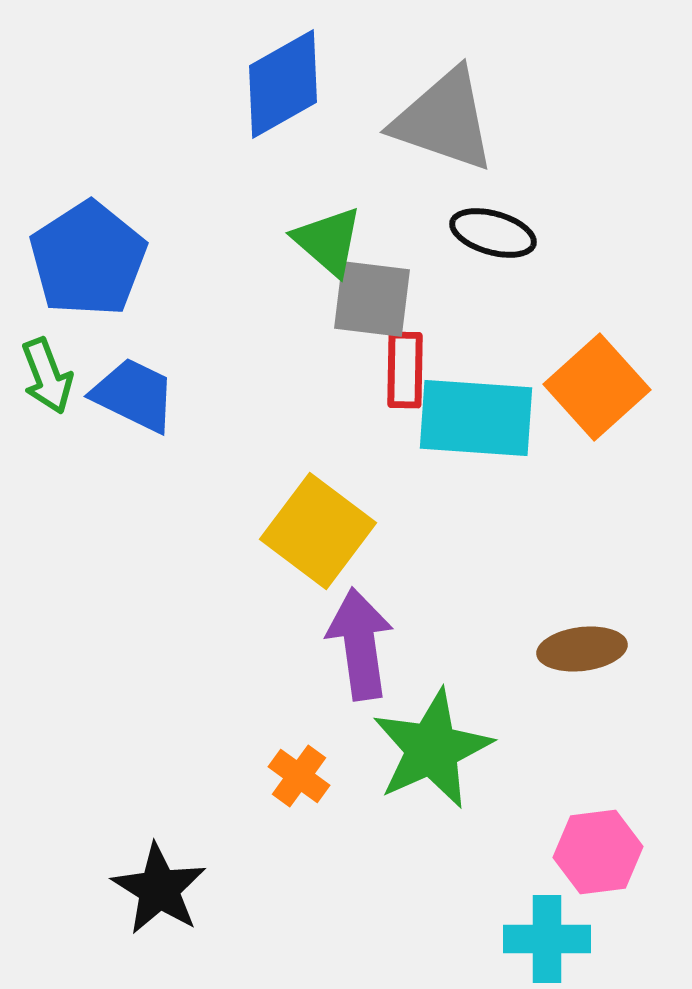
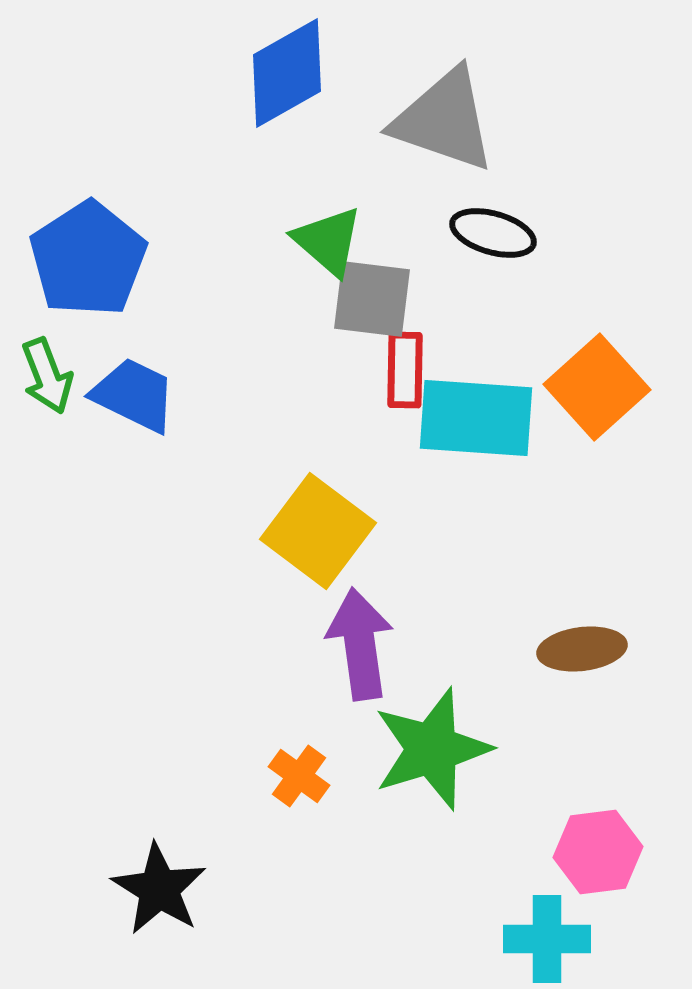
blue diamond: moved 4 px right, 11 px up
green star: rotated 7 degrees clockwise
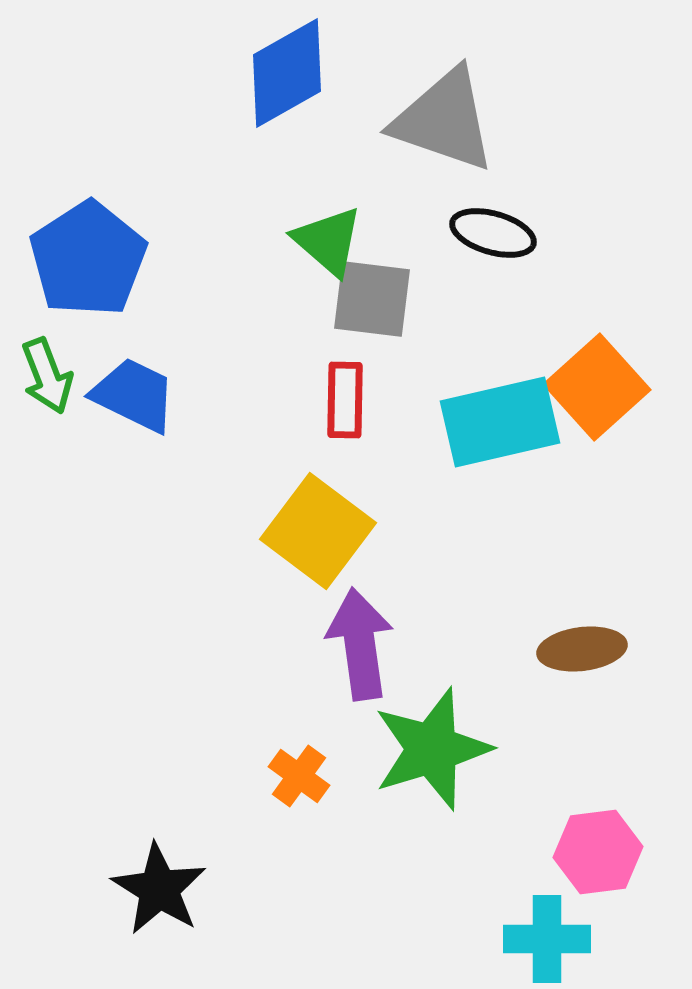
red rectangle: moved 60 px left, 30 px down
cyan rectangle: moved 24 px right, 4 px down; rotated 17 degrees counterclockwise
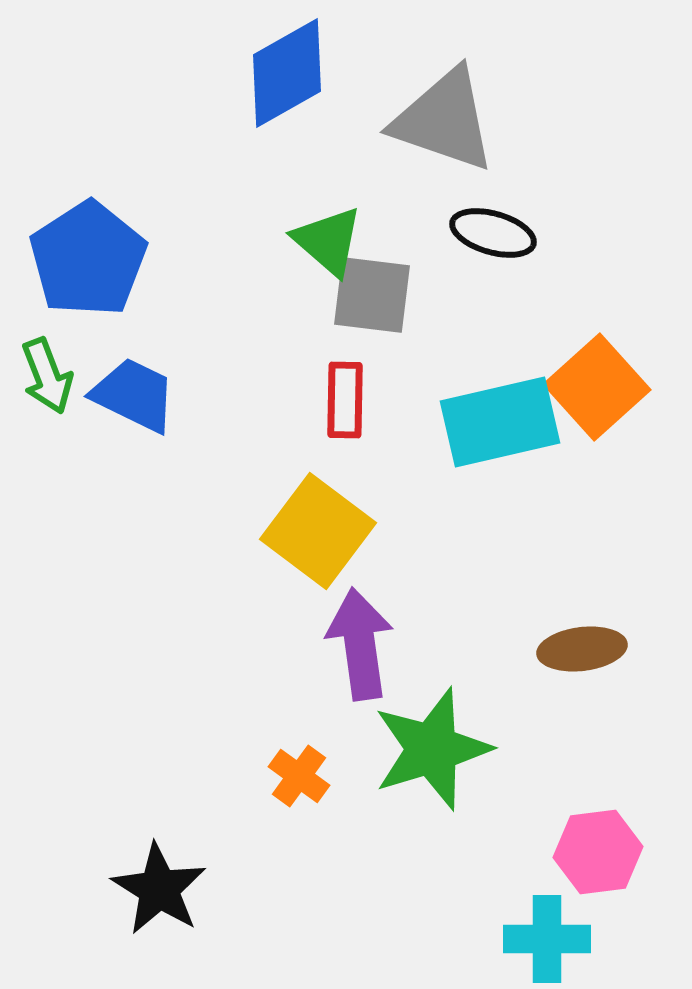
gray square: moved 4 px up
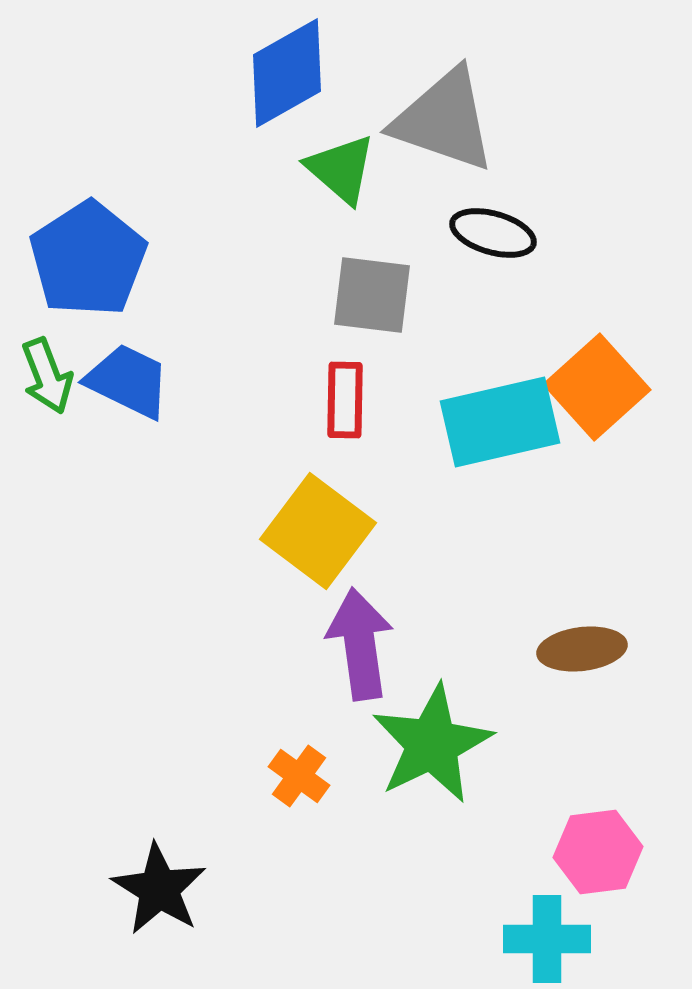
green triangle: moved 13 px right, 72 px up
blue trapezoid: moved 6 px left, 14 px up
green star: moved 5 px up; rotated 9 degrees counterclockwise
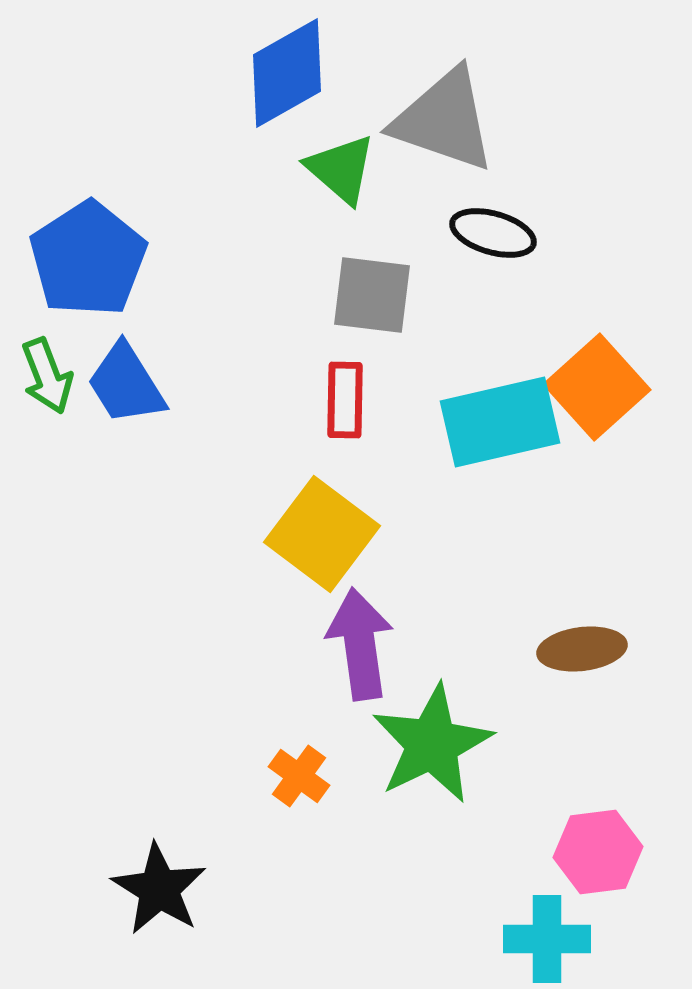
blue trapezoid: moved 2 px left, 3 px down; rotated 148 degrees counterclockwise
yellow square: moved 4 px right, 3 px down
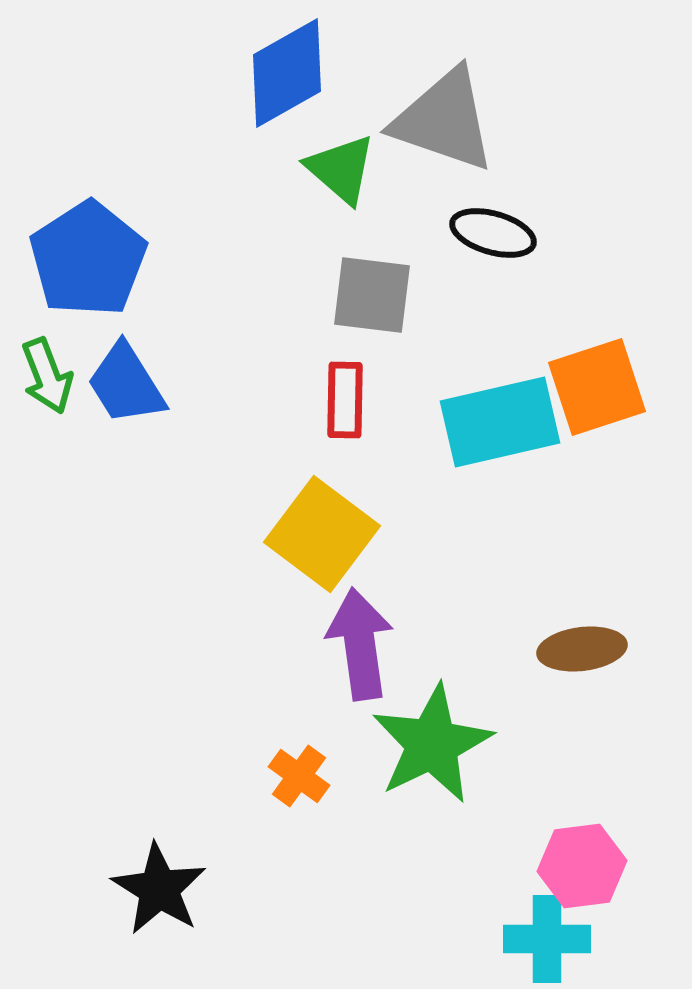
orange square: rotated 24 degrees clockwise
pink hexagon: moved 16 px left, 14 px down
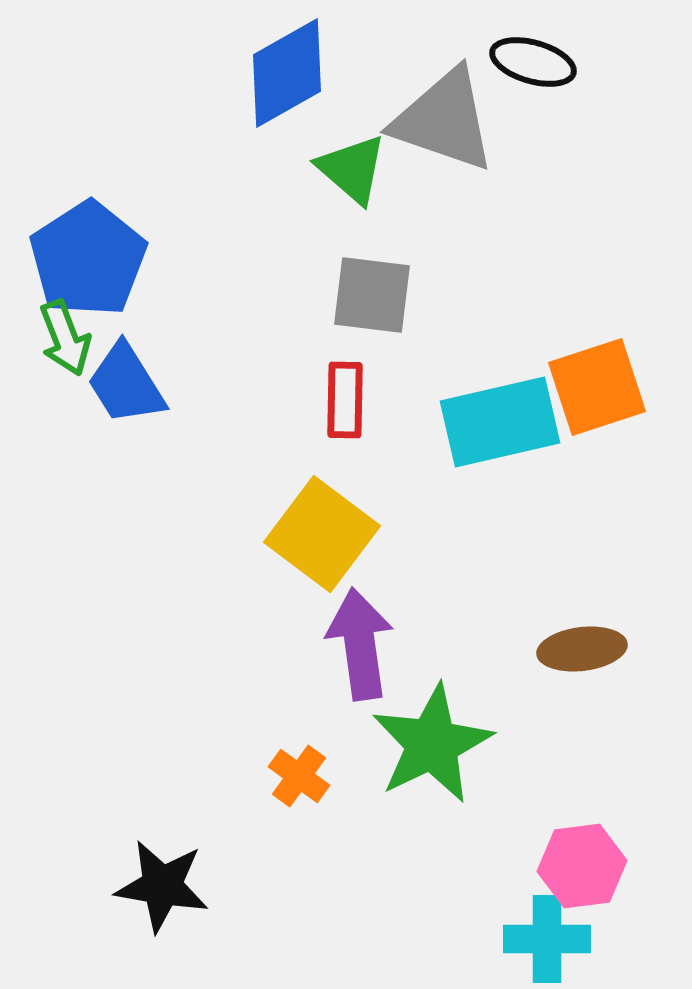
green triangle: moved 11 px right
black ellipse: moved 40 px right, 171 px up
green arrow: moved 18 px right, 38 px up
black star: moved 3 px right, 3 px up; rotated 22 degrees counterclockwise
